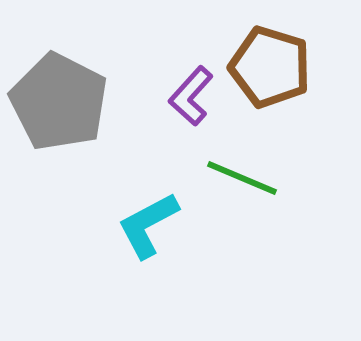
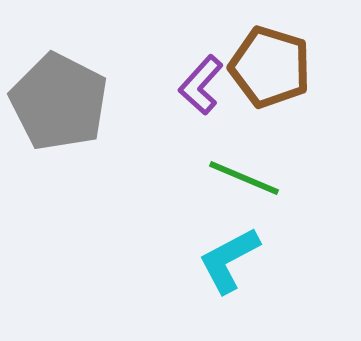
purple L-shape: moved 10 px right, 11 px up
green line: moved 2 px right
cyan L-shape: moved 81 px right, 35 px down
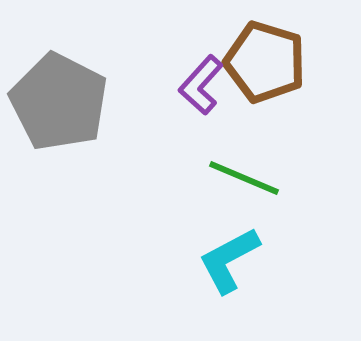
brown pentagon: moved 5 px left, 5 px up
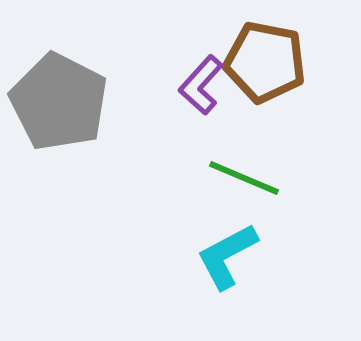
brown pentagon: rotated 6 degrees counterclockwise
cyan L-shape: moved 2 px left, 4 px up
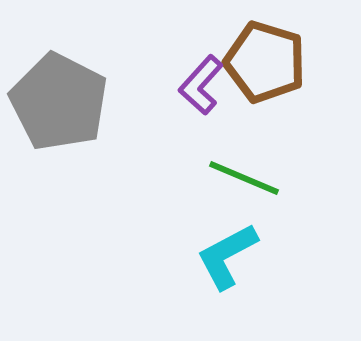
brown pentagon: rotated 6 degrees clockwise
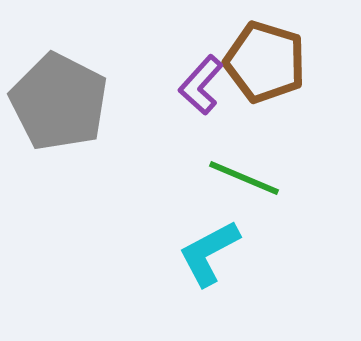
cyan L-shape: moved 18 px left, 3 px up
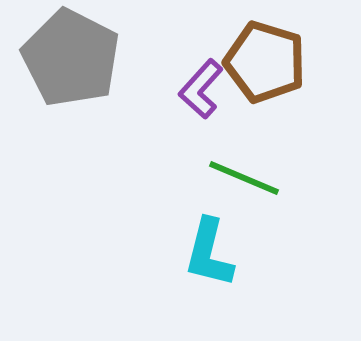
purple L-shape: moved 4 px down
gray pentagon: moved 12 px right, 44 px up
cyan L-shape: rotated 48 degrees counterclockwise
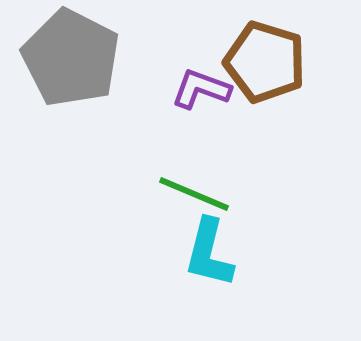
purple L-shape: rotated 68 degrees clockwise
green line: moved 50 px left, 16 px down
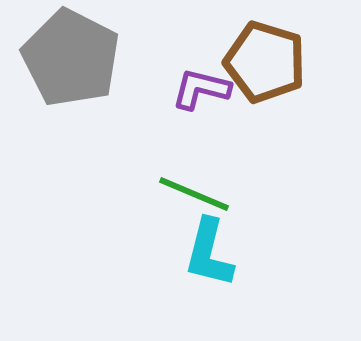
purple L-shape: rotated 6 degrees counterclockwise
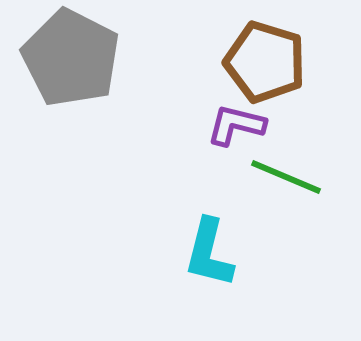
purple L-shape: moved 35 px right, 36 px down
green line: moved 92 px right, 17 px up
